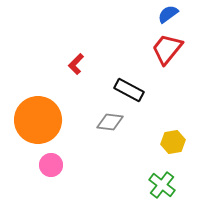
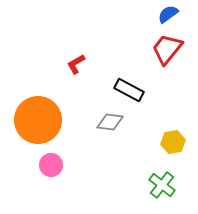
red L-shape: rotated 15 degrees clockwise
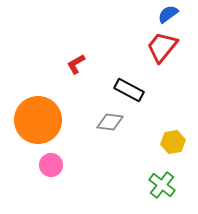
red trapezoid: moved 5 px left, 2 px up
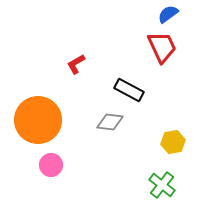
red trapezoid: rotated 116 degrees clockwise
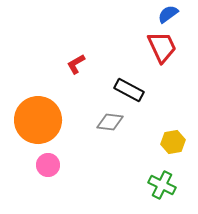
pink circle: moved 3 px left
green cross: rotated 12 degrees counterclockwise
